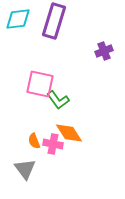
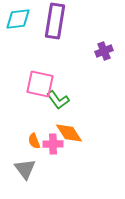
purple rectangle: moved 1 px right; rotated 8 degrees counterclockwise
pink cross: rotated 12 degrees counterclockwise
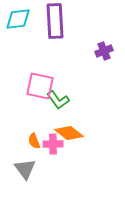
purple rectangle: rotated 12 degrees counterclockwise
pink square: moved 2 px down
orange diamond: rotated 20 degrees counterclockwise
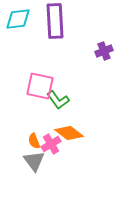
pink cross: moved 2 px left; rotated 30 degrees counterclockwise
gray triangle: moved 9 px right, 8 px up
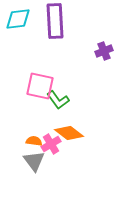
orange semicircle: rotated 119 degrees clockwise
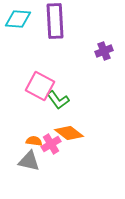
cyan diamond: rotated 12 degrees clockwise
pink square: rotated 16 degrees clockwise
gray triangle: moved 5 px left; rotated 40 degrees counterclockwise
